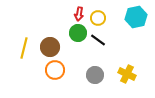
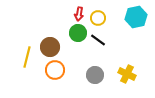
yellow line: moved 3 px right, 9 px down
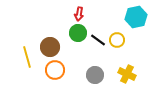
yellow circle: moved 19 px right, 22 px down
yellow line: rotated 30 degrees counterclockwise
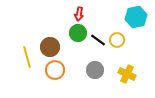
gray circle: moved 5 px up
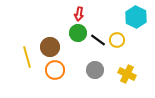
cyan hexagon: rotated 20 degrees counterclockwise
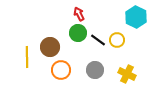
red arrow: rotated 144 degrees clockwise
yellow line: rotated 15 degrees clockwise
orange circle: moved 6 px right
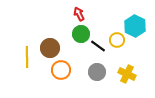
cyan hexagon: moved 1 px left, 9 px down
green circle: moved 3 px right, 1 px down
black line: moved 6 px down
brown circle: moved 1 px down
gray circle: moved 2 px right, 2 px down
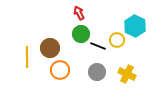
red arrow: moved 1 px up
black line: rotated 14 degrees counterclockwise
orange circle: moved 1 px left
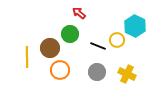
red arrow: rotated 24 degrees counterclockwise
green circle: moved 11 px left
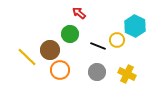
brown circle: moved 2 px down
yellow line: rotated 45 degrees counterclockwise
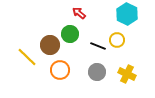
cyan hexagon: moved 8 px left, 12 px up
brown circle: moved 5 px up
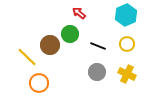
cyan hexagon: moved 1 px left, 1 px down; rotated 10 degrees clockwise
yellow circle: moved 10 px right, 4 px down
orange circle: moved 21 px left, 13 px down
